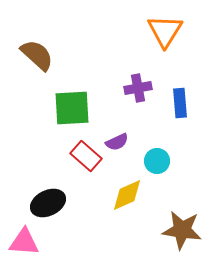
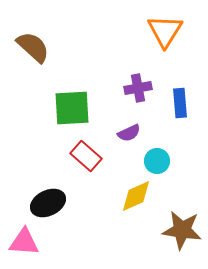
brown semicircle: moved 4 px left, 8 px up
purple semicircle: moved 12 px right, 9 px up
yellow diamond: moved 9 px right, 1 px down
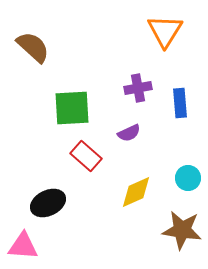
cyan circle: moved 31 px right, 17 px down
yellow diamond: moved 4 px up
pink triangle: moved 1 px left, 4 px down
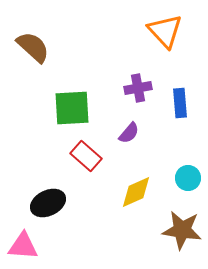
orange triangle: rotated 15 degrees counterclockwise
purple semicircle: rotated 25 degrees counterclockwise
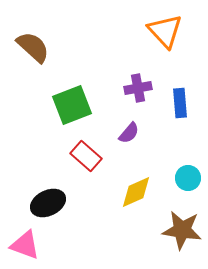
green square: moved 3 px up; rotated 18 degrees counterclockwise
pink triangle: moved 2 px right, 1 px up; rotated 16 degrees clockwise
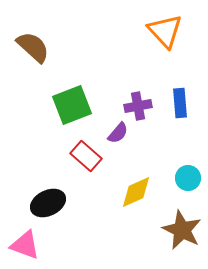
purple cross: moved 18 px down
purple semicircle: moved 11 px left
brown star: rotated 18 degrees clockwise
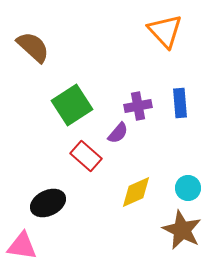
green square: rotated 12 degrees counterclockwise
cyan circle: moved 10 px down
pink triangle: moved 3 px left, 1 px down; rotated 12 degrees counterclockwise
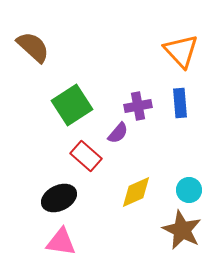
orange triangle: moved 16 px right, 20 px down
cyan circle: moved 1 px right, 2 px down
black ellipse: moved 11 px right, 5 px up
pink triangle: moved 39 px right, 4 px up
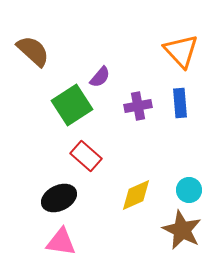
brown semicircle: moved 4 px down
purple semicircle: moved 18 px left, 56 px up
yellow diamond: moved 3 px down
